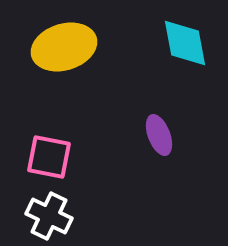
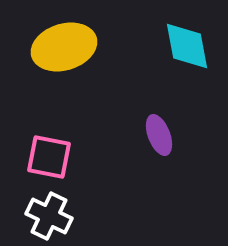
cyan diamond: moved 2 px right, 3 px down
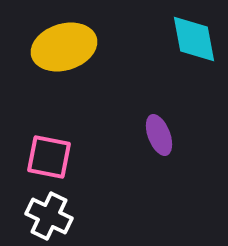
cyan diamond: moved 7 px right, 7 px up
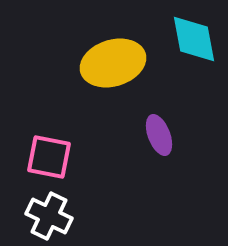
yellow ellipse: moved 49 px right, 16 px down
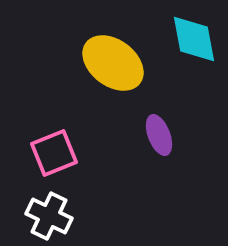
yellow ellipse: rotated 54 degrees clockwise
pink square: moved 5 px right, 4 px up; rotated 33 degrees counterclockwise
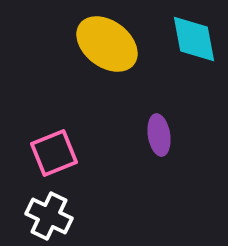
yellow ellipse: moved 6 px left, 19 px up
purple ellipse: rotated 12 degrees clockwise
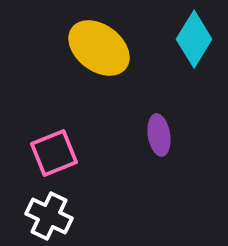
cyan diamond: rotated 42 degrees clockwise
yellow ellipse: moved 8 px left, 4 px down
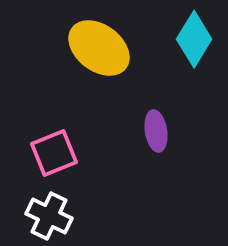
purple ellipse: moved 3 px left, 4 px up
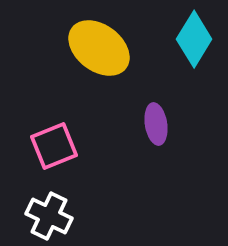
purple ellipse: moved 7 px up
pink square: moved 7 px up
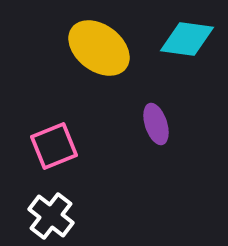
cyan diamond: moved 7 px left; rotated 66 degrees clockwise
purple ellipse: rotated 9 degrees counterclockwise
white cross: moved 2 px right; rotated 12 degrees clockwise
